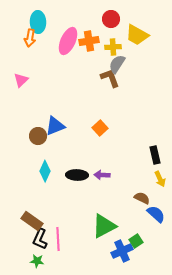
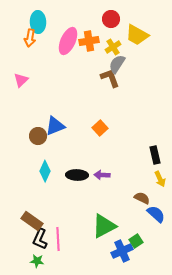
yellow cross: rotated 28 degrees counterclockwise
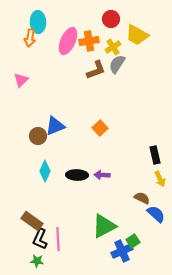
brown L-shape: moved 14 px left, 8 px up; rotated 90 degrees clockwise
green square: moved 3 px left
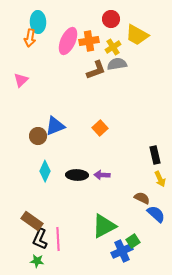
gray semicircle: rotated 48 degrees clockwise
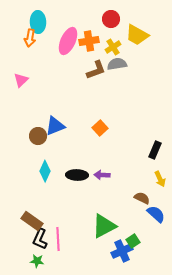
black rectangle: moved 5 px up; rotated 36 degrees clockwise
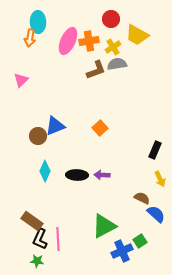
green square: moved 7 px right
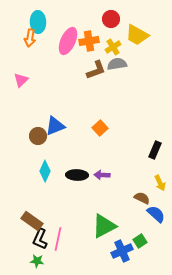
yellow arrow: moved 4 px down
pink line: rotated 15 degrees clockwise
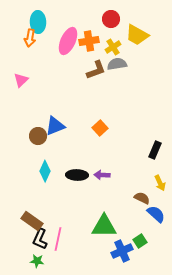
green triangle: rotated 28 degrees clockwise
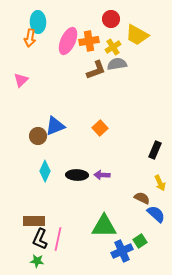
brown rectangle: moved 2 px right; rotated 35 degrees counterclockwise
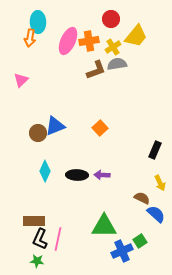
yellow trapezoid: moved 1 px left, 1 px down; rotated 80 degrees counterclockwise
brown circle: moved 3 px up
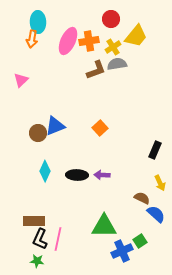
orange arrow: moved 2 px right, 1 px down
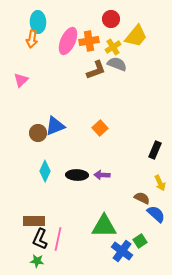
gray semicircle: rotated 30 degrees clockwise
blue cross: rotated 30 degrees counterclockwise
